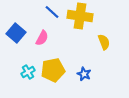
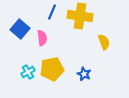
blue line: rotated 70 degrees clockwise
blue square: moved 4 px right, 4 px up
pink semicircle: rotated 35 degrees counterclockwise
yellow pentagon: moved 1 px left, 1 px up
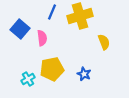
yellow cross: rotated 25 degrees counterclockwise
cyan cross: moved 7 px down
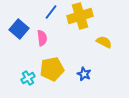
blue line: moved 1 px left; rotated 14 degrees clockwise
blue square: moved 1 px left
yellow semicircle: rotated 42 degrees counterclockwise
cyan cross: moved 1 px up
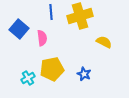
blue line: rotated 42 degrees counterclockwise
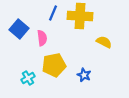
blue line: moved 2 px right, 1 px down; rotated 28 degrees clockwise
yellow cross: rotated 20 degrees clockwise
yellow pentagon: moved 2 px right, 4 px up
blue star: moved 1 px down
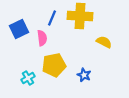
blue line: moved 1 px left, 5 px down
blue square: rotated 24 degrees clockwise
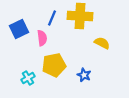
yellow semicircle: moved 2 px left, 1 px down
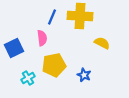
blue line: moved 1 px up
blue square: moved 5 px left, 19 px down
